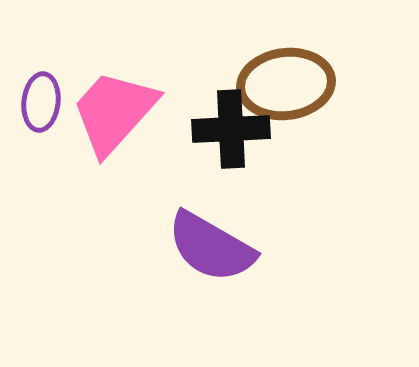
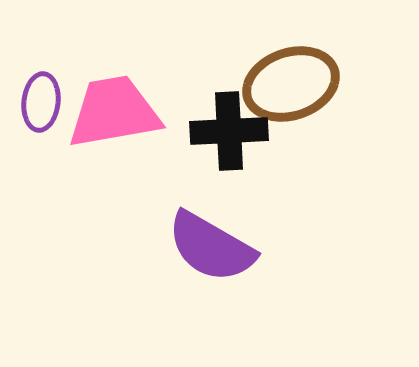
brown ellipse: moved 5 px right; rotated 12 degrees counterclockwise
pink trapezoid: rotated 38 degrees clockwise
black cross: moved 2 px left, 2 px down
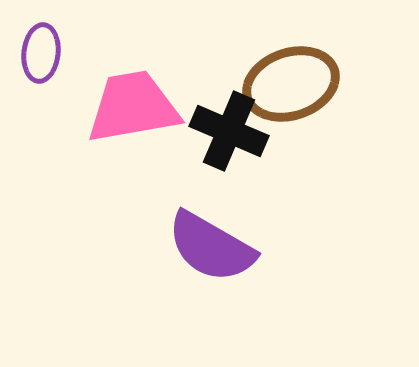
purple ellipse: moved 49 px up
pink trapezoid: moved 19 px right, 5 px up
black cross: rotated 26 degrees clockwise
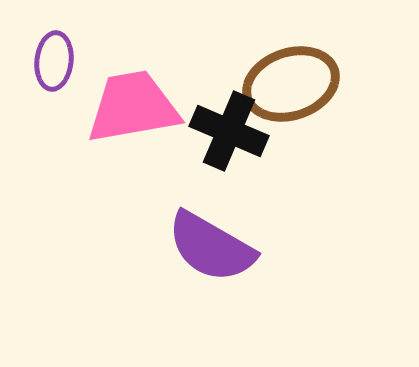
purple ellipse: moved 13 px right, 8 px down
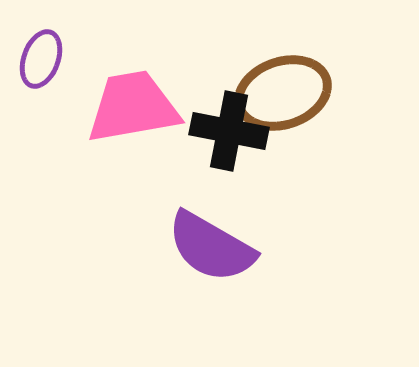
purple ellipse: moved 13 px left, 2 px up; rotated 14 degrees clockwise
brown ellipse: moved 8 px left, 9 px down
black cross: rotated 12 degrees counterclockwise
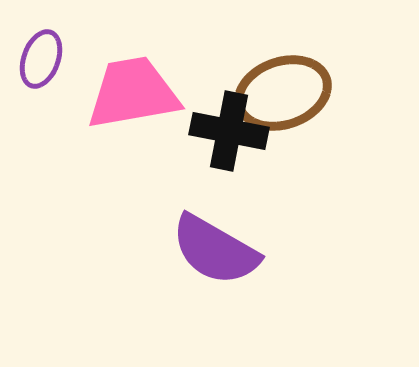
pink trapezoid: moved 14 px up
purple semicircle: moved 4 px right, 3 px down
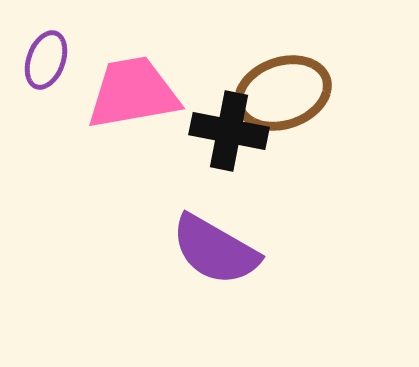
purple ellipse: moved 5 px right, 1 px down
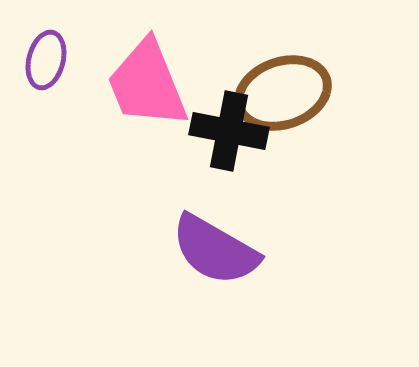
purple ellipse: rotated 6 degrees counterclockwise
pink trapezoid: moved 14 px right, 9 px up; rotated 102 degrees counterclockwise
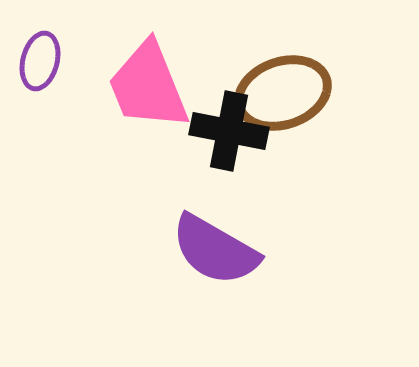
purple ellipse: moved 6 px left, 1 px down
pink trapezoid: moved 1 px right, 2 px down
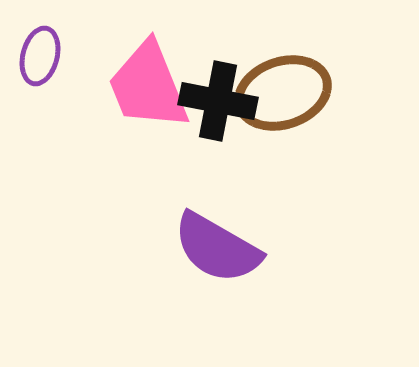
purple ellipse: moved 5 px up
black cross: moved 11 px left, 30 px up
purple semicircle: moved 2 px right, 2 px up
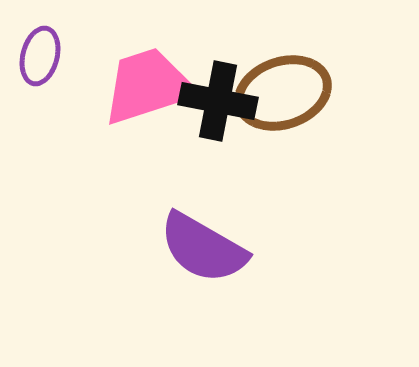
pink trapezoid: rotated 94 degrees clockwise
purple semicircle: moved 14 px left
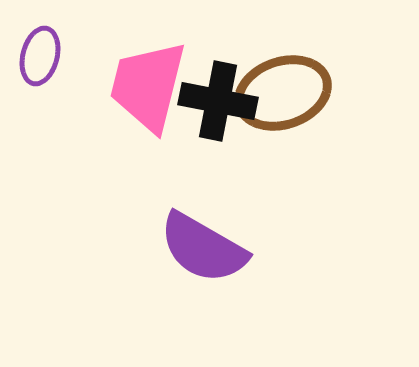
pink trapezoid: rotated 58 degrees counterclockwise
